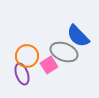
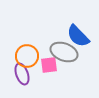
pink square: rotated 24 degrees clockwise
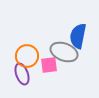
blue semicircle: rotated 55 degrees clockwise
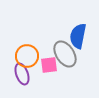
gray ellipse: moved 1 px right, 2 px down; rotated 36 degrees clockwise
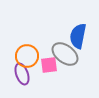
gray ellipse: rotated 20 degrees counterclockwise
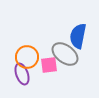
orange circle: moved 1 px down
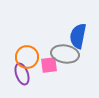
gray ellipse: rotated 28 degrees counterclockwise
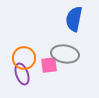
blue semicircle: moved 4 px left, 17 px up
orange circle: moved 3 px left, 1 px down
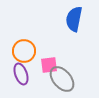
gray ellipse: moved 3 px left, 25 px down; rotated 40 degrees clockwise
orange circle: moved 7 px up
purple ellipse: moved 1 px left
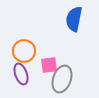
gray ellipse: rotated 60 degrees clockwise
